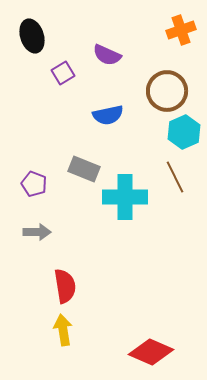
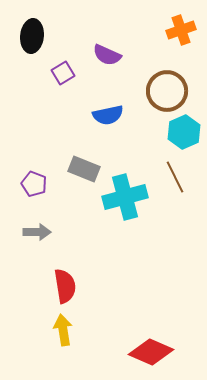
black ellipse: rotated 24 degrees clockwise
cyan cross: rotated 15 degrees counterclockwise
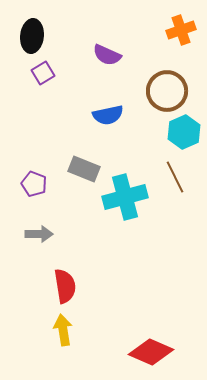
purple square: moved 20 px left
gray arrow: moved 2 px right, 2 px down
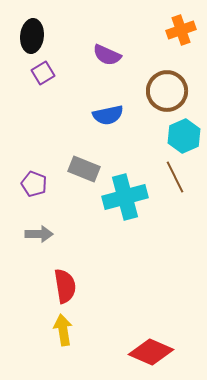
cyan hexagon: moved 4 px down
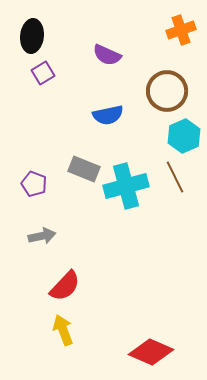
cyan cross: moved 1 px right, 11 px up
gray arrow: moved 3 px right, 2 px down; rotated 12 degrees counterclockwise
red semicircle: rotated 52 degrees clockwise
yellow arrow: rotated 12 degrees counterclockwise
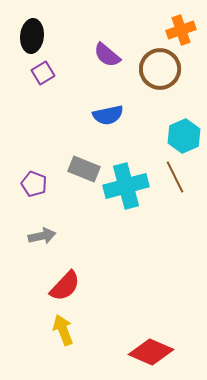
purple semicircle: rotated 16 degrees clockwise
brown circle: moved 7 px left, 22 px up
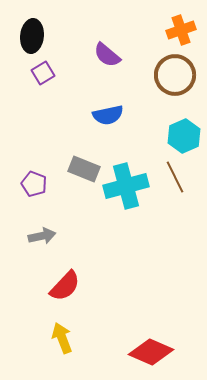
brown circle: moved 15 px right, 6 px down
yellow arrow: moved 1 px left, 8 px down
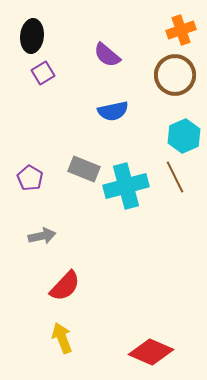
blue semicircle: moved 5 px right, 4 px up
purple pentagon: moved 4 px left, 6 px up; rotated 10 degrees clockwise
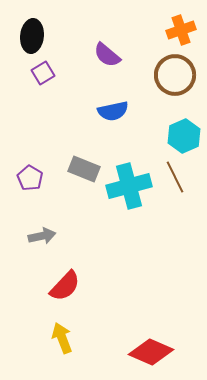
cyan cross: moved 3 px right
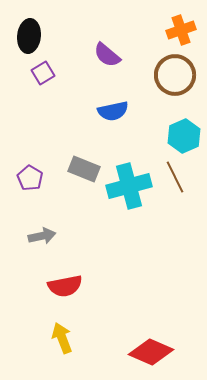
black ellipse: moved 3 px left
red semicircle: rotated 36 degrees clockwise
